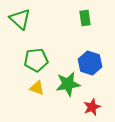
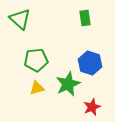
green star: rotated 15 degrees counterclockwise
yellow triangle: rotated 35 degrees counterclockwise
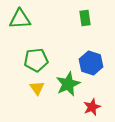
green triangle: rotated 45 degrees counterclockwise
blue hexagon: moved 1 px right
yellow triangle: rotated 49 degrees counterclockwise
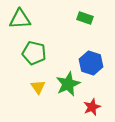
green rectangle: rotated 63 degrees counterclockwise
green pentagon: moved 2 px left, 7 px up; rotated 20 degrees clockwise
yellow triangle: moved 1 px right, 1 px up
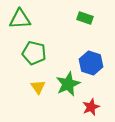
red star: moved 1 px left
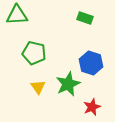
green triangle: moved 3 px left, 4 px up
red star: moved 1 px right
